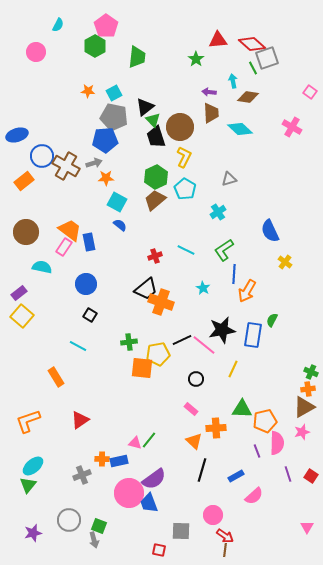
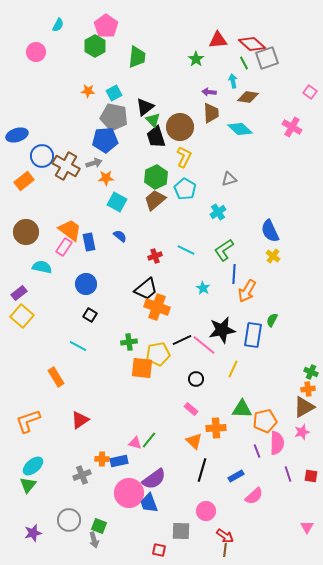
green line at (253, 68): moved 9 px left, 5 px up
blue semicircle at (120, 225): moved 11 px down
yellow cross at (285, 262): moved 12 px left, 6 px up
orange cross at (161, 302): moved 4 px left, 5 px down
red square at (311, 476): rotated 24 degrees counterclockwise
pink circle at (213, 515): moved 7 px left, 4 px up
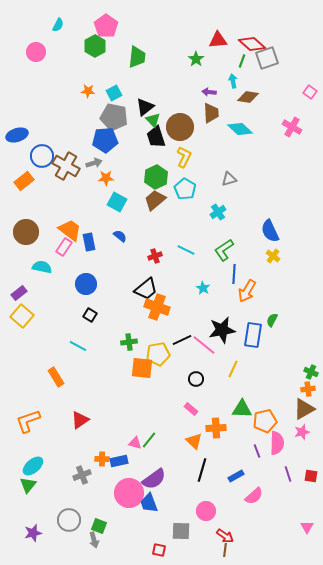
green line at (244, 63): moved 2 px left, 2 px up; rotated 48 degrees clockwise
brown triangle at (304, 407): moved 2 px down
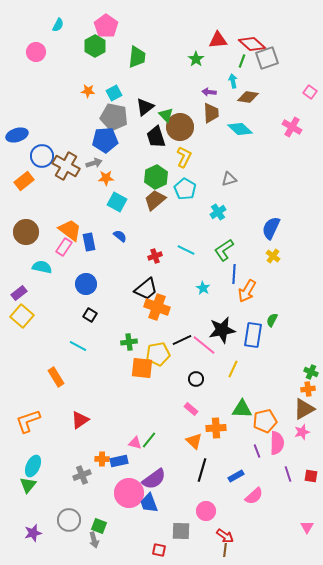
green triangle at (153, 120): moved 13 px right, 5 px up
blue semicircle at (270, 231): moved 1 px right, 3 px up; rotated 50 degrees clockwise
cyan ellipse at (33, 466): rotated 25 degrees counterclockwise
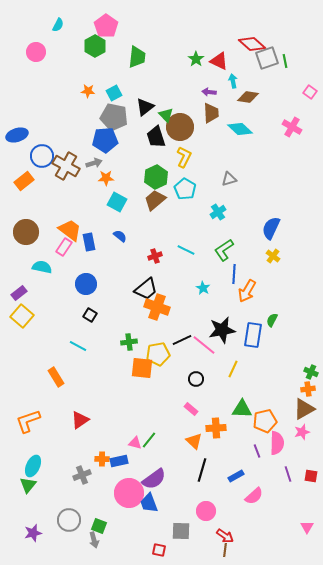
red triangle at (218, 40): moved 1 px right, 21 px down; rotated 30 degrees clockwise
green line at (242, 61): moved 43 px right; rotated 32 degrees counterclockwise
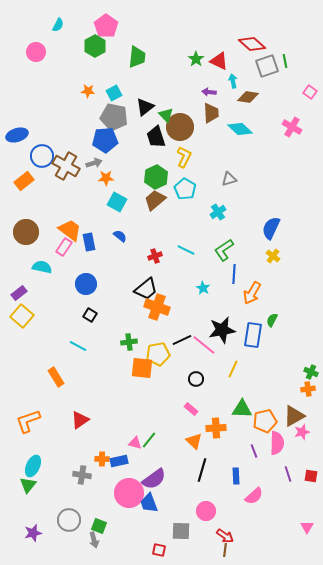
gray square at (267, 58): moved 8 px down
orange arrow at (247, 291): moved 5 px right, 2 px down
brown triangle at (304, 409): moved 10 px left, 7 px down
purple line at (257, 451): moved 3 px left
gray cross at (82, 475): rotated 30 degrees clockwise
blue rectangle at (236, 476): rotated 63 degrees counterclockwise
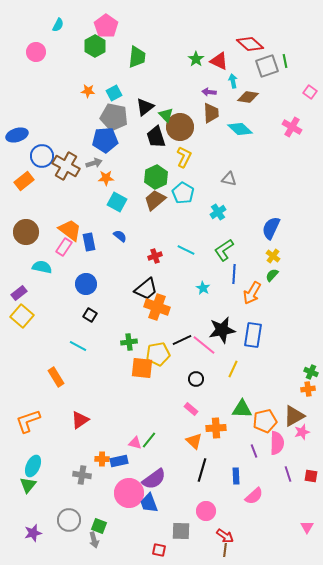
red diamond at (252, 44): moved 2 px left
gray triangle at (229, 179): rotated 28 degrees clockwise
cyan pentagon at (185, 189): moved 2 px left, 4 px down
green semicircle at (272, 320): moved 45 px up; rotated 16 degrees clockwise
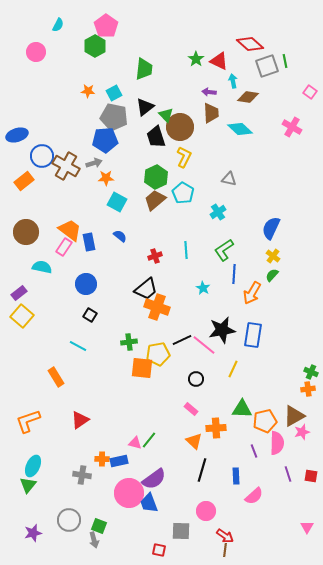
green trapezoid at (137, 57): moved 7 px right, 12 px down
cyan line at (186, 250): rotated 60 degrees clockwise
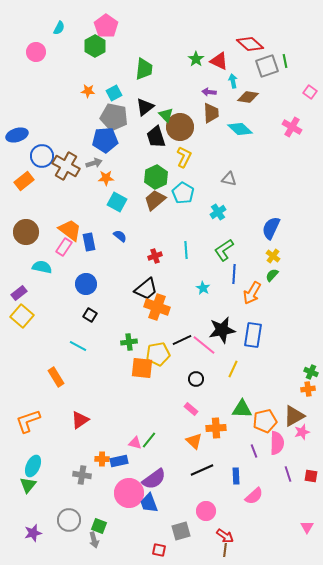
cyan semicircle at (58, 25): moved 1 px right, 3 px down
black line at (202, 470): rotated 50 degrees clockwise
gray square at (181, 531): rotated 18 degrees counterclockwise
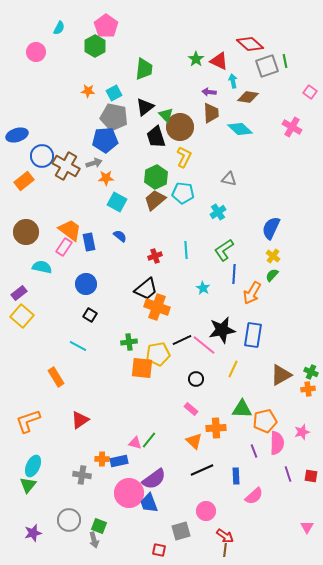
cyan pentagon at (183, 193): rotated 25 degrees counterclockwise
brown triangle at (294, 416): moved 13 px left, 41 px up
